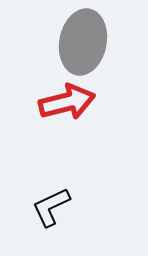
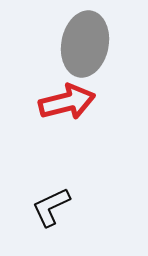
gray ellipse: moved 2 px right, 2 px down
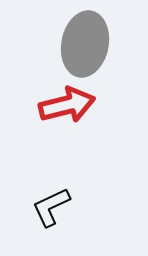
red arrow: moved 3 px down
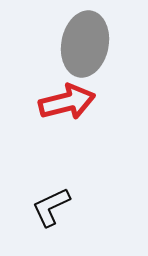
red arrow: moved 3 px up
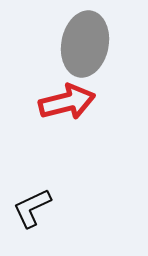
black L-shape: moved 19 px left, 1 px down
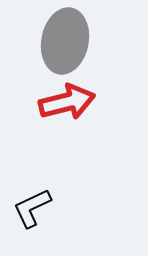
gray ellipse: moved 20 px left, 3 px up
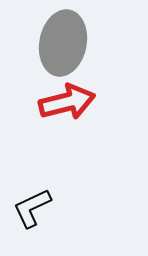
gray ellipse: moved 2 px left, 2 px down
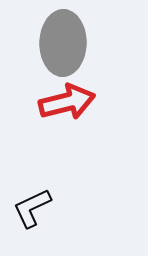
gray ellipse: rotated 10 degrees counterclockwise
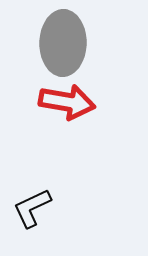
red arrow: rotated 24 degrees clockwise
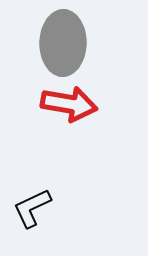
red arrow: moved 2 px right, 2 px down
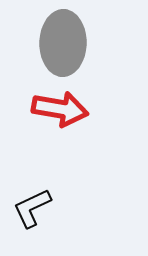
red arrow: moved 9 px left, 5 px down
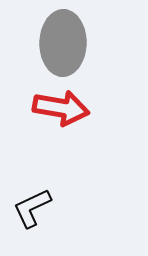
red arrow: moved 1 px right, 1 px up
